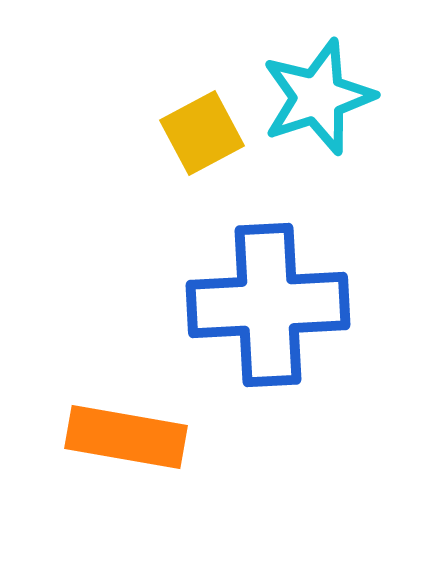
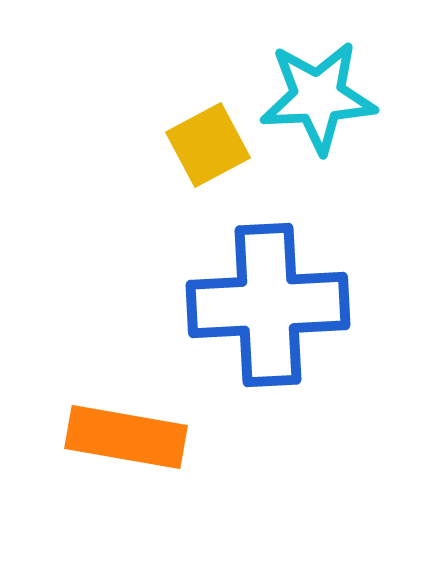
cyan star: rotated 15 degrees clockwise
yellow square: moved 6 px right, 12 px down
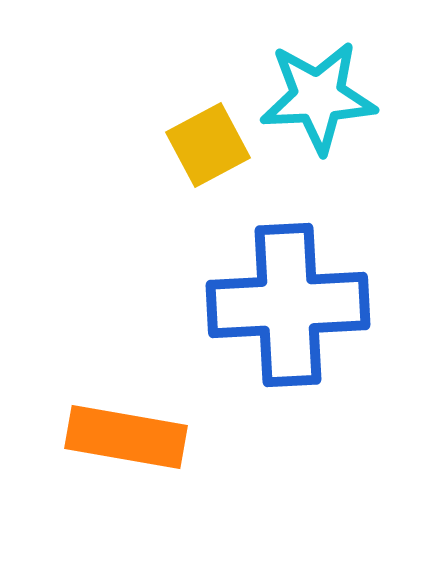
blue cross: moved 20 px right
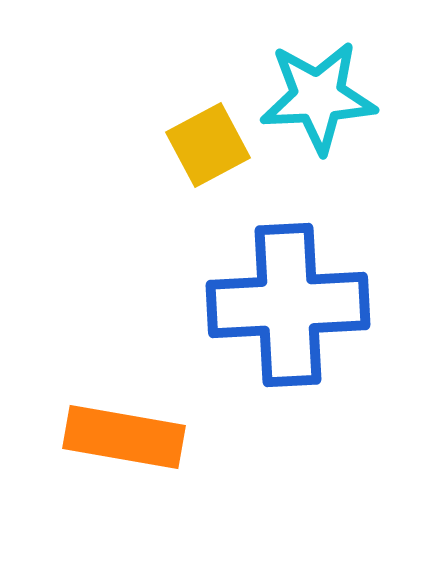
orange rectangle: moved 2 px left
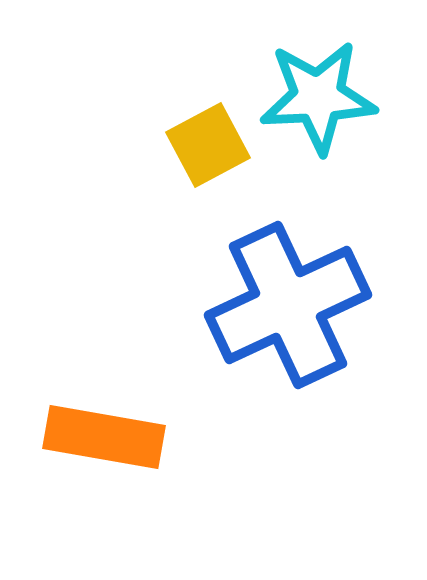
blue cross: rotated 22 degrees counterclockwise
orange rectangle: moved 20 px left
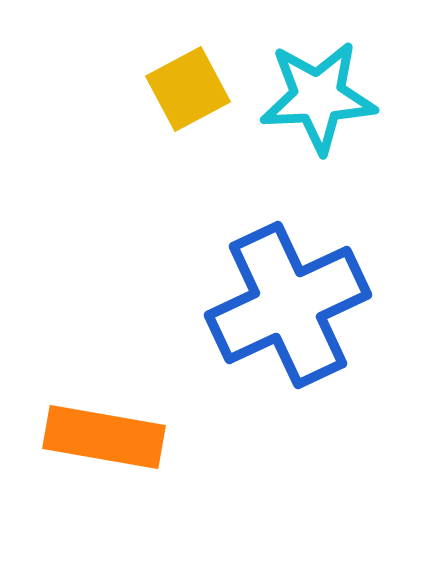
yellow square: moved 20 px left, 56 px up
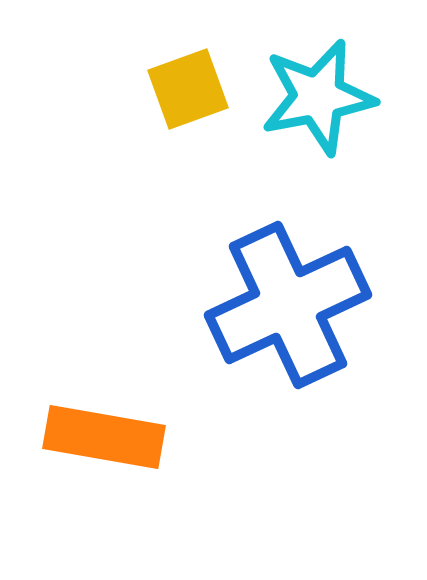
yellow square: rotated 8 degrees clockwise
cyan star: rotated 8 degrees counterclockwise
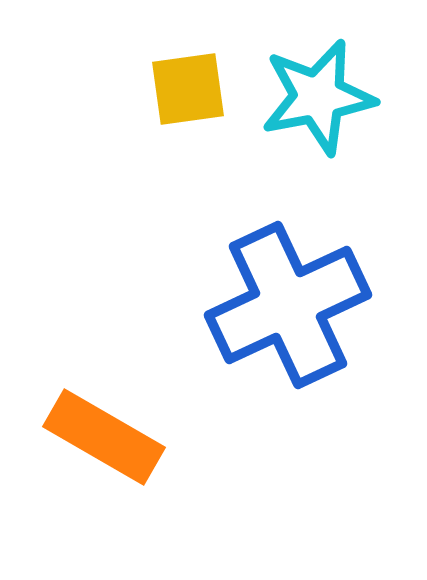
yellow square: rotated 12 degrees clockwise
orange rectangle: rotated 20 degrees clockwise
